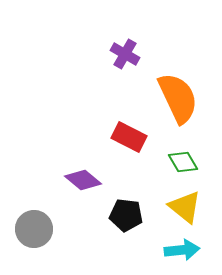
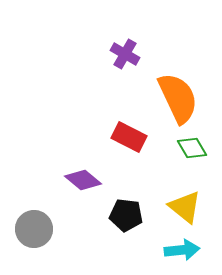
green diamond: moved 9 px right, 14 px up
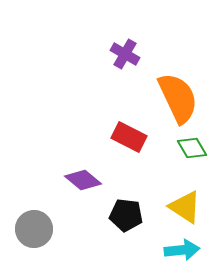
yellow triangle: rotated 6 degrees counterclockwise
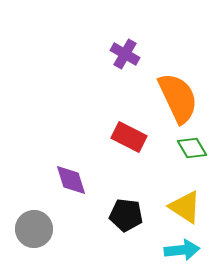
purple diamond: moved 12 px left; rotated 33 degrees clockwise
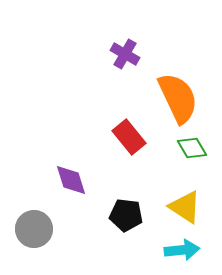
red rectangle: rotated 24 degrees clockwise
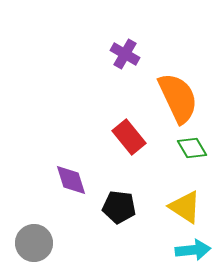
black pentagon: moved 7 px left, 8 px up
gray circle: moved 14 px down
cyan arrow: moved 11 px right
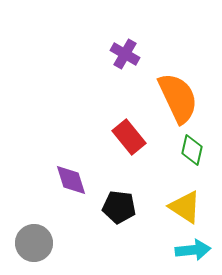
green diamond: moved 2 px down; rotated 44 degrees clockwise
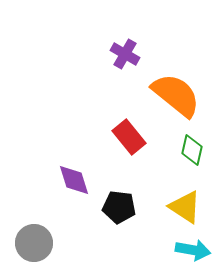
orange semicircle: moved 2 px left, 3 px up; rotated 26 degrees counterclockwise
purple diamond: moved 3 px right
cyan arrow: rotated 16 degrees clockwise
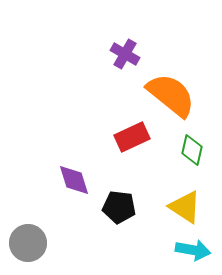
orange semicircle: moved 5 px left
red rectangle: moved 3 px right; rotated 76 degrees counterclockwise
gray circle: moved 6 px left
